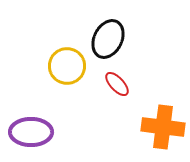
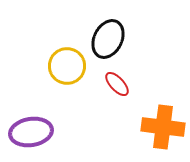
purple ellipse: rotated 9 degrees counterclockwise
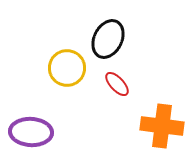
yellow circle: moved 2 px down
orange cross: moved 1 px left, 1 px up
purple ellipse: rotated 12 degrees clockwise
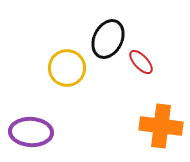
red ellipse: moved 24 px right, 22 px up
orange cross: moved 1 px left
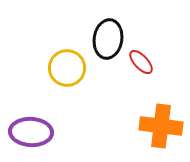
black ellipse: rotated 18 degrees counterclockwise
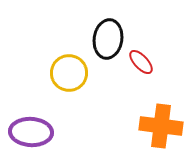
yellow circle: moved 2 px right, 5 px down
